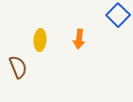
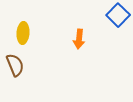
yellow ellipse: moved 17 px left, 7 px up
brown semicircle: moved 3 px left, 2 px up
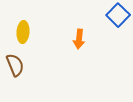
yellow ellipse: moved 1 px up
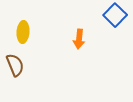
blue square: moved 3 px left
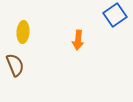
blue square: rotated 10 degrees clockwise
orange arrow: moved 1 px left, 1 px down
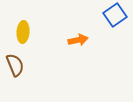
orange arrow: rotated 108 degrees counterclockwise
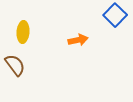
blue square: rotated 10 degrees counterclockwise
brown semicircle: rotated 15 degrees counterclockwise
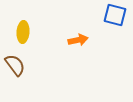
blue square: rotated 30 degrees counterclockwise
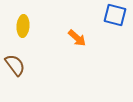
yellow ellipse: moved 6 px up
orange arrow: moved 1 px left, 2 px up; rotated 54 degrees clockwise
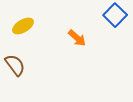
blue square: rotated 30 degrees clockwise
yellow ellipse: rotated 55 degrees clockwise
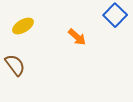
orange arrow: moved 1 px up
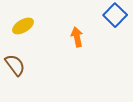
orange arrow: rotated 144 degrees counterclockwise
